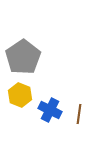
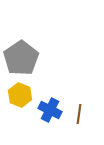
gray pentagon: moved 2 px left, 1 px down
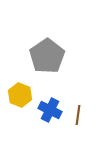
gray pentagon: moved 26 px right, 2 px up
brown line: moved 1 px left, 1 px down
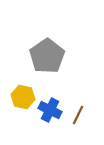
yellow hexagon: moved 3 px right, 2 px down; rotated 10 degrees counterclockwise
brown line: rotated 18 degrees clockwise
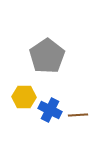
yellow hexagon: moved 1 px right; rotated 10 degrees counterclockwise
brown line: rotated 60 degrees clockwise
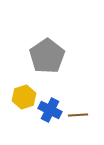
yellow hexagon: rotated 20 degrees counterclockwise
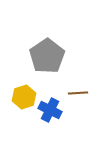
brown line: moved 22 px up
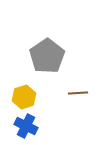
blue cross: moved 24 px left, 16 px down
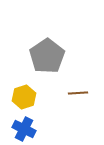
blue cross: moved 2 px left, 3 px down
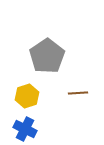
yellow hexagon: moved 3 px right, 1 px up
blue cross: moved 1 px right
